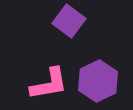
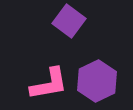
purple hexagon: moved 1 px left
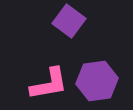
purple hexagon: rotated 18 degrees clockwise
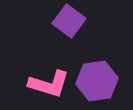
pink L-shape: rotated 27 degrees clockwise
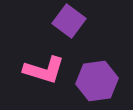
pink L-shape: moved 5 px left, 14 px up
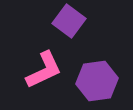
pink L-shape: rotated 42 degrees counterclockwise
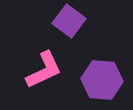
purple hexagon: moved 5 px right, 1 px up; rotated 12 degrees clockwise
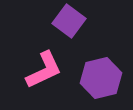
purple hexagon: moved 1 px left, 2 px up; rotated 18 degrees counterclockwise
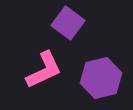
purple square: moved 1 px left, 2 px down
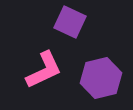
purple square: moved 2 px right, 1 px up; rotated 12 degrees counterclockwise
